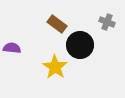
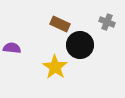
brown rectangle: moved 3 px right; rotated 12 degrees counterclockwise
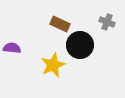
yellow star: moved 2 px left, 2 px up; rotated 15 degrees clockwise
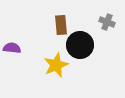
brown rectangle: moved 1 px right, 1 px down; rotated 60 degrees clockwise
yellow star: moved 3 px right
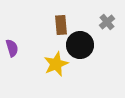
gray cross: rotated 28 degrees clockwise
purple semicircle: rotated 66 degrees clockwise
yellow star: moved 1 px up
